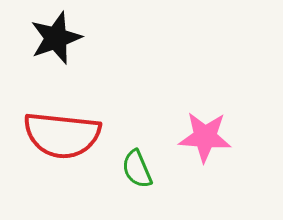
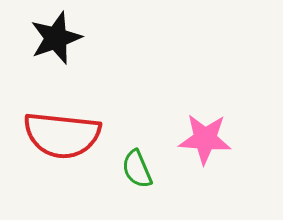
pink star: moved 2 px down
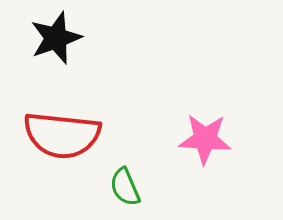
green semicircle: moved 12 px left, 18 px down
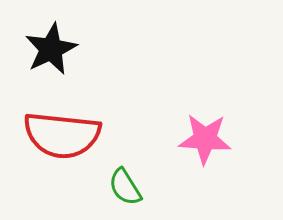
black star: moved 5 px left, 11 px down; rotated 6 degrees counterclockwise
green semicircle: rotated 9 degrees counterclockwise
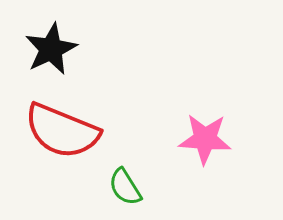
red semicircle: moved 4 px up; rotated 16 degrees clockwise
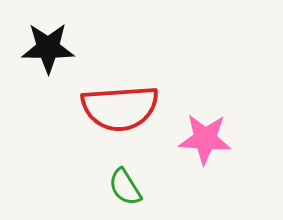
black star: moved 3 px left, 1 px up; rotated 26 degrees clockwise
red semicircle: moved 58 px right, 23 px up; rotated 26 degrees counterclockwise
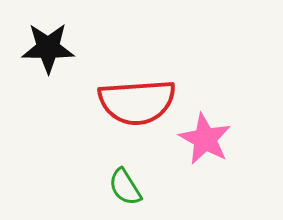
red semicircle: moved 17 px right, 6 px up
pink star: rotated 24 degrees clockwise
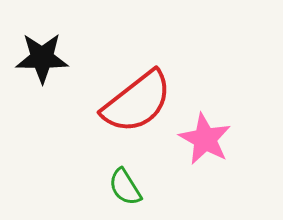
black star: moved 6 px left, 10 px down
red semicircle: rotated 34 degrees counterclockwise
